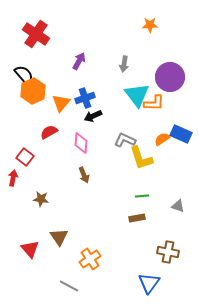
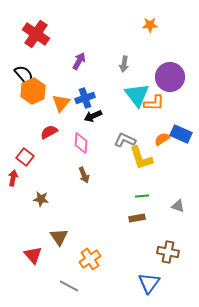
red triangle: moved 3 px right, 6 px down
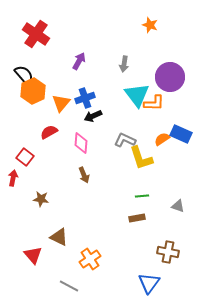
orange star: rotated 21 degrees clockwise
brown triangle: rotated 30 degrees counterclockwise
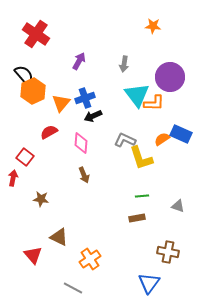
orange star: moved 3 px right, 1 px down; rotated 14 degrees counterclockwise
gray line: moved 4 px right, 2 px down
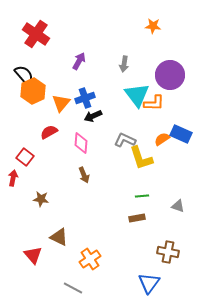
purple circle: moved 2 px up
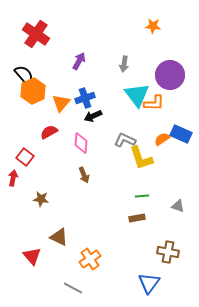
red triangle: moved 1 px left, 1 px down
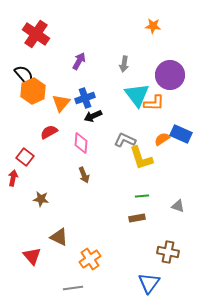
gray line: rotated 36 degrees counterclockwise
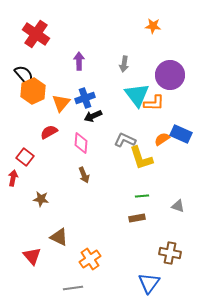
purple arrow: rotated 30 degrees counterclockwise
brown cross: moved 2 px right, 1 px down
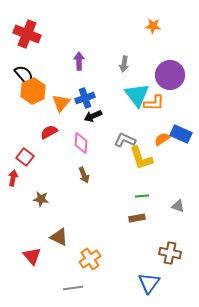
red cross: moved 9 px left; rotated 12 degrees counterclockwise
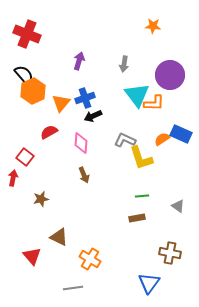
purple arrow: rotated 18 degrees clockwise
brown star: rotated 21 degrees counterclockwise
gray triangle: rotated 16 degrees clockwise
orange cross: rotated 25 degrees counterclockwise
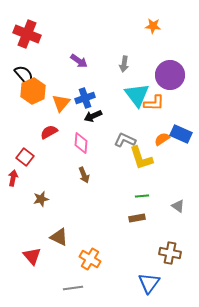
purple arrow: rotated 108 degrees clockwise
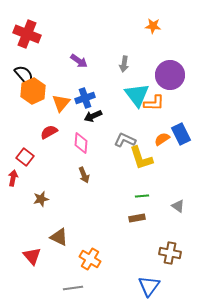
blue rectangle: rotated 40 degrees clockwise
blue triangle: moved 3 px down
